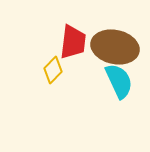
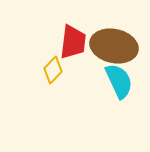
brown ellipse: moved 1 px left, 1 px up
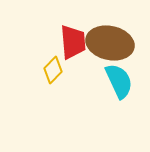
red trapezoid: rotated 12 degrees counterclockwise
brown ellipse: moved 4 px left, 3 px up
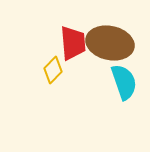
red trapezoid: moved 1 px down
cyan semicircle: moved 5 px right, 1 px down; rotated 6 degrees clockwise
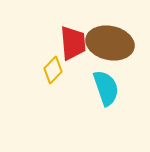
cyan semicircle: moved 18 px left, 6 px down
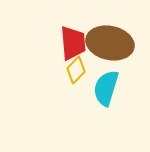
yellow diamond: moved 23 px right
cyan semicircle: rotated 144 degrees counterclockwise
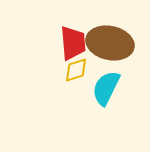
yellow diamond: rotated 28 degrees clockwise
cyan semicircle: rotated 9 degrees clockwise
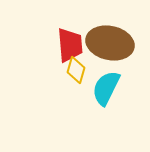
red trapezoid: moved 3 px left, 2 px down
yellow diamond: rotated 56 degrees counterclockwise
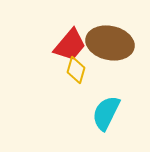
red trapezoid: rotated 45 degrees clockwise
cyan semicircle: moved 25 px down
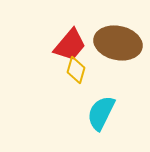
brown ellipse: moved 8 px right
cyan semicircle: moved 5 px left
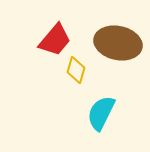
red trapezoid: moved 15 px left, 5 px up
